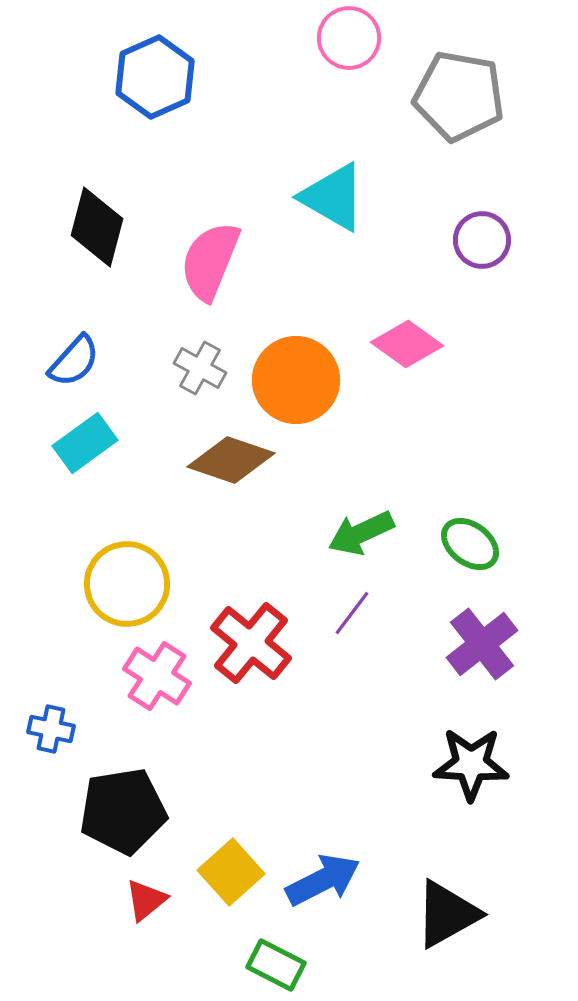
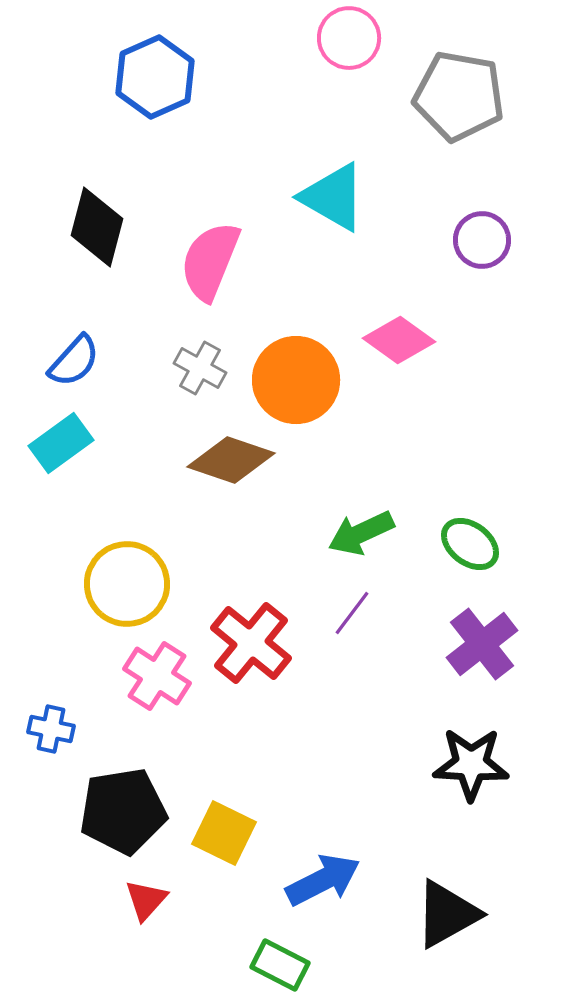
pink diamond: moved 8 px left, 4 px up
cyan rectangle: moved 24 px left
yellow square: moved 7 px left, 39 px up; rotated 22 degrees counterclockwise
red triangle: rotated 9 degrees counterclockwise
green rectangle: moved 4 px right
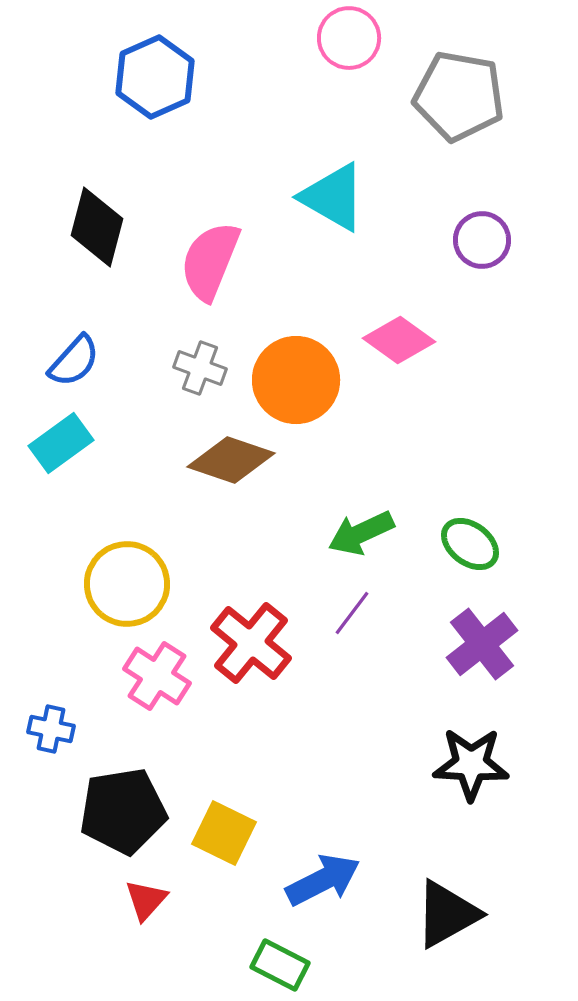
gray cross: rotated 9 degrees counterclockwise
